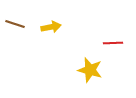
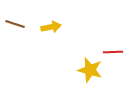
red line: moved 9 px down
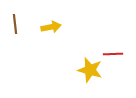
brown line: rotated 66 degrees clockwise
red line: moved 2 px down
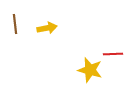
yellow arrow: moved 4 px left, 1 px down
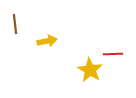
yellow arrow: moved 13 px down
yellow star: rotated 15 degrees clockwise
